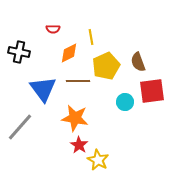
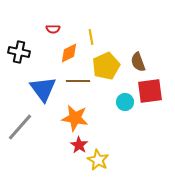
red square: moved 2 px left
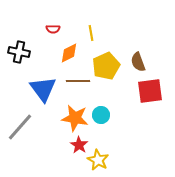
yellow line: moved 4 px up
cyan circle: moved 24 px left, 13 px down
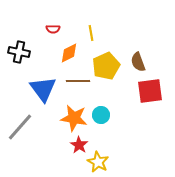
orange star: moved 1 px left
yellow star: moved 2 px down
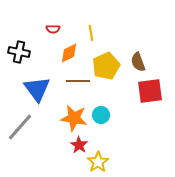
blue triangle: moved 6 px left
yellow star: rotated 10 degrees clockwise
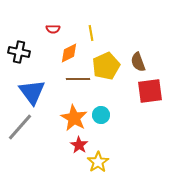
brown line: moved 2 px up
blue triangle: moved 5 px left, 3 px down
orange star: rotated 20 degrees clockwise
